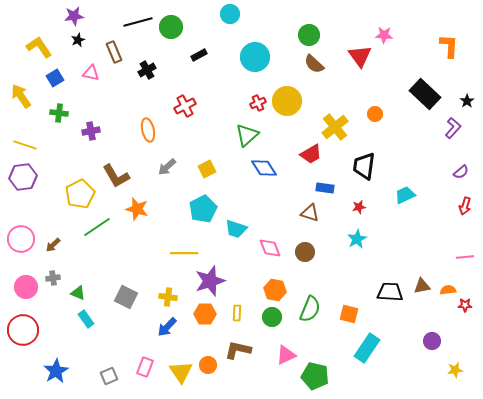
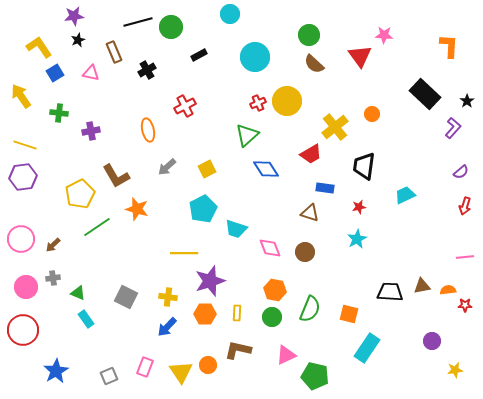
blue square at (55, 78): moved 5 px up
orange circle at (375, 114): moved 3 px left
blue diamond at (264, 168): moved 2 px right, 1 px down
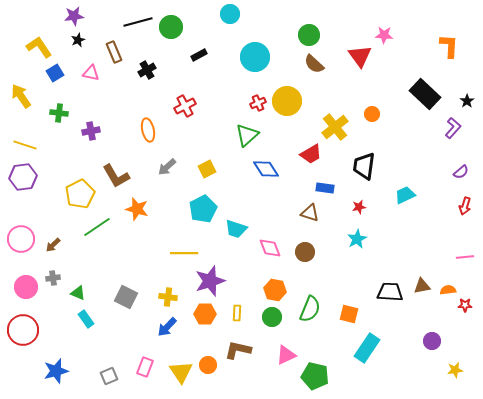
blue star at (56, 371): rotated 15 degrees clockwise
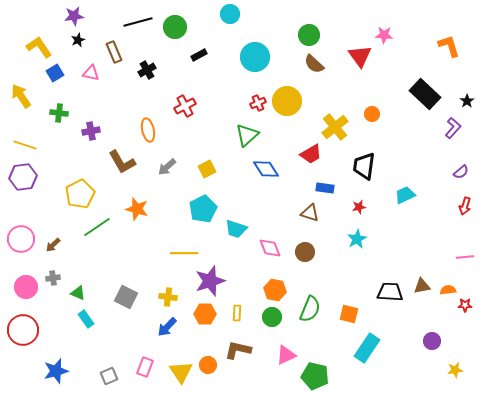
green circle at (171, 27): moved 4 px right
orange L-shape at (449, 46): rotated 20 degrees counterclockwise
brown L-shape at (116, 176): moved 6 px right, 14 px up
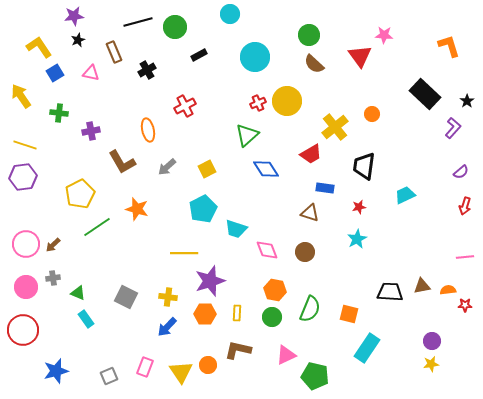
pink circle at (21, 239): moved 5 px right, 5 px down
pink diamond at (270, 248): moved 3 px left, 2 px down
yellow star at (455, 370): moved 24 px left, 6 px up
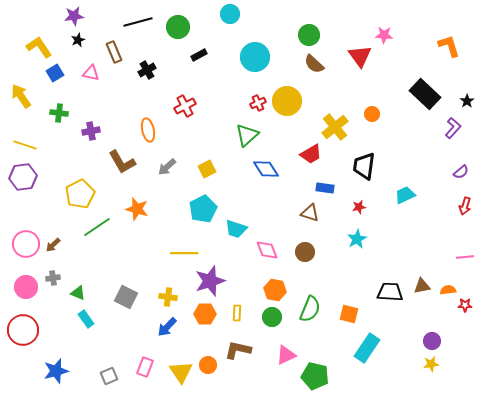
green circle at (175, 27): moved 3 px right
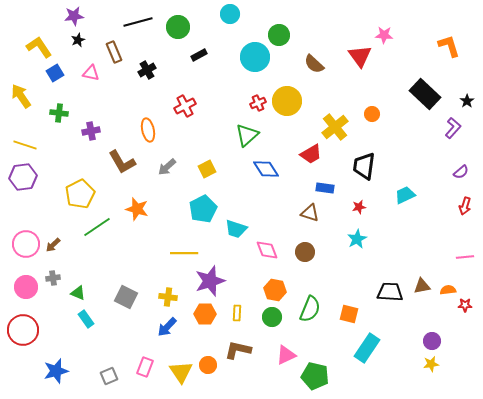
green circle at (309, 35): moved 30 px left
